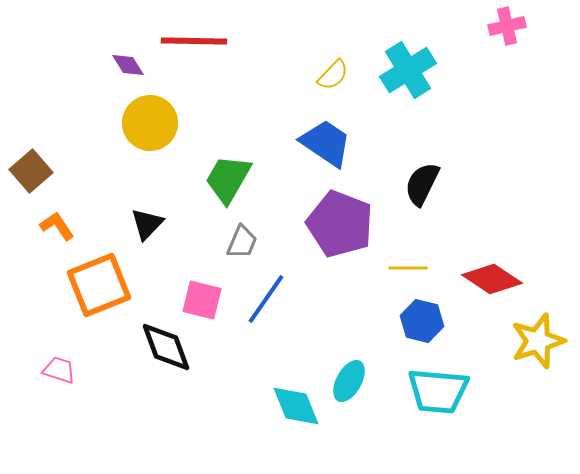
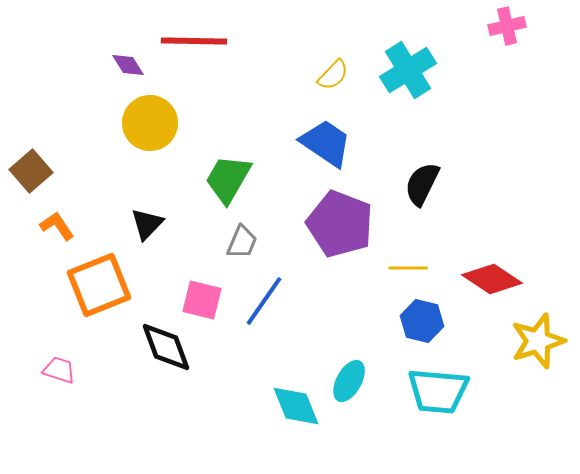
blue line: moved 2 px left, 2 px down
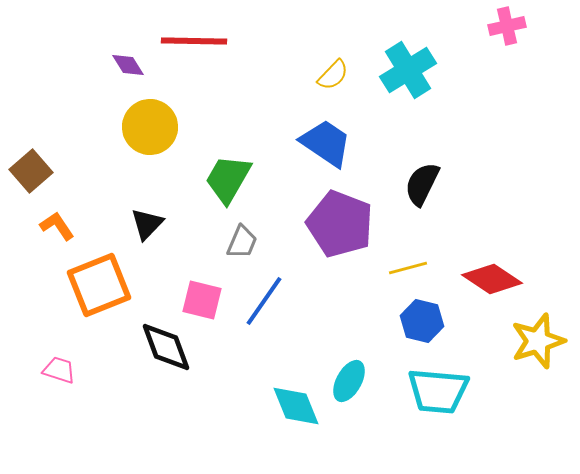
yellow circle: moved 4 px down
yellow line: rotated 15 degrees counterclockwise
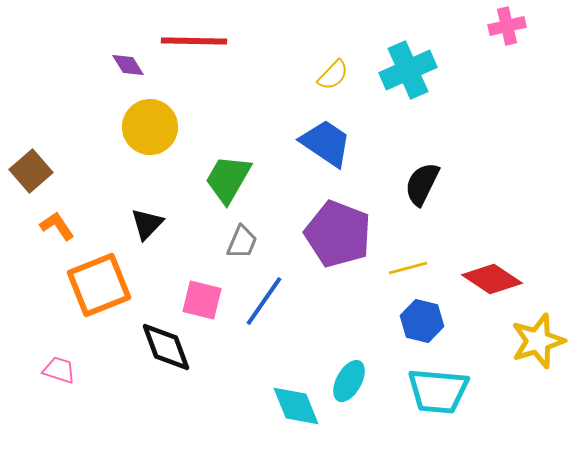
cyan cross: rotated 8 degrees clockwise
purple pentagon: moved 2 px left, 10 px down
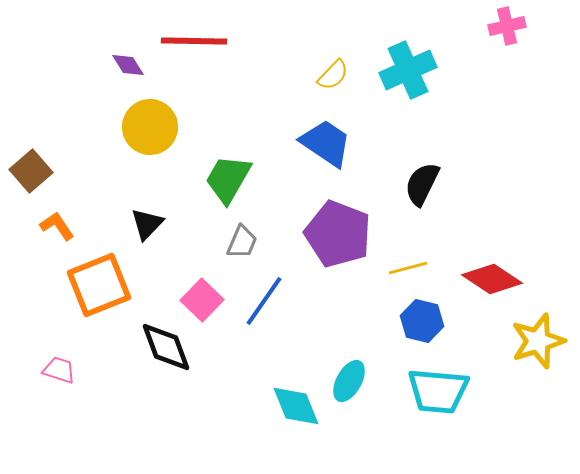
pink square: rotated 30 degrees clockwise
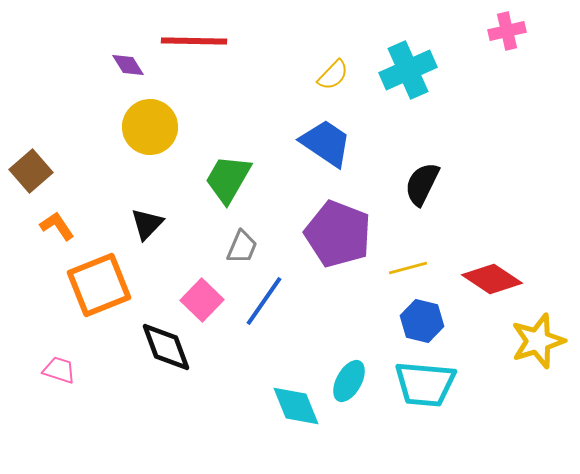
pink cross: moved 5 px down
gray trapezoid: moved 5 px down
cyan trapezoid: moved 13 px left, 7 px up
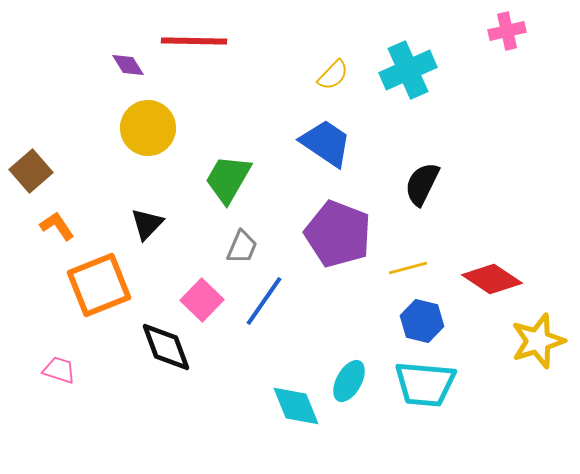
yellow circle: moved 2 px left, 1 px down
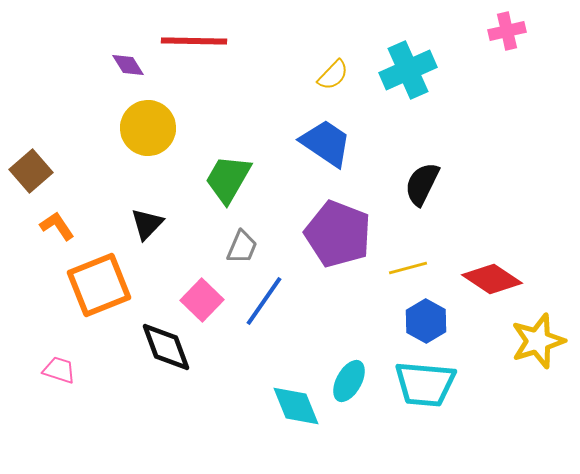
blue hexagon: moved 4 px right; rotated 15 degrees clockwise
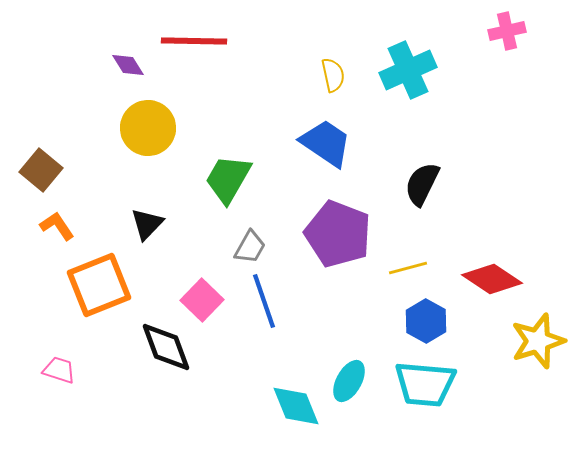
yellow semicircle: rotated 56 degrees counterclockwise
brown square: moved 10 px right, 1 px up; rotated 9 degrees counterclockwise
gray trapezoid: moved 8 px right; rotated 6 degrees clockwise
blue line: rotated 54 degrees counterclockwise
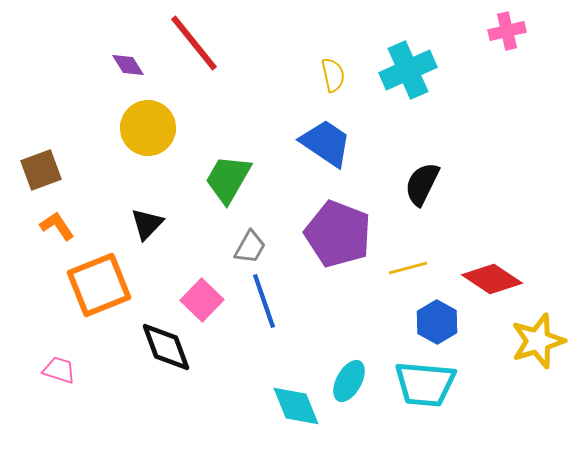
red line: moved 2 px down; rotated 50 degrees clockwise
brown square: rotated 30 degrees clockwise
blue hexagon: moved 11 px right, 1 px down
